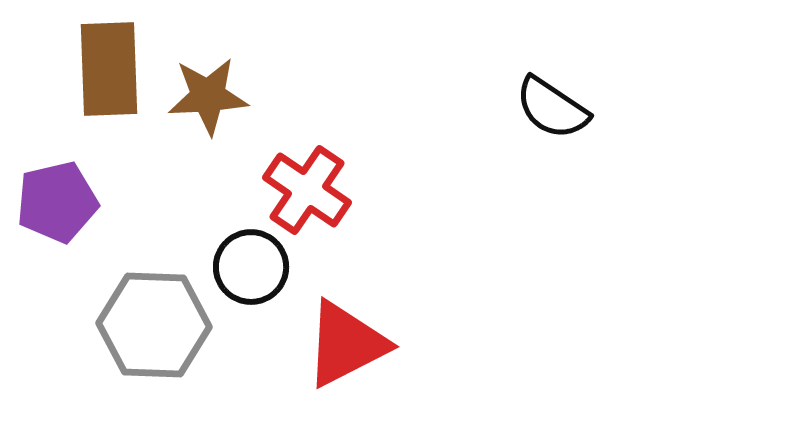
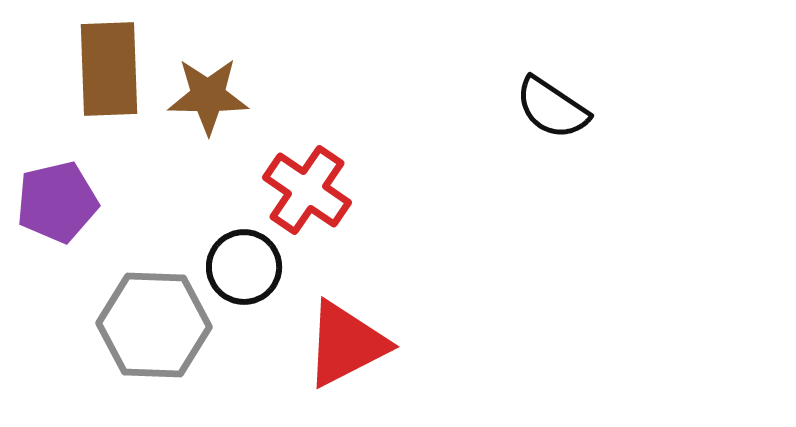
brown star: rotated 4 degrees clockwise
black circle: moved 7 px left
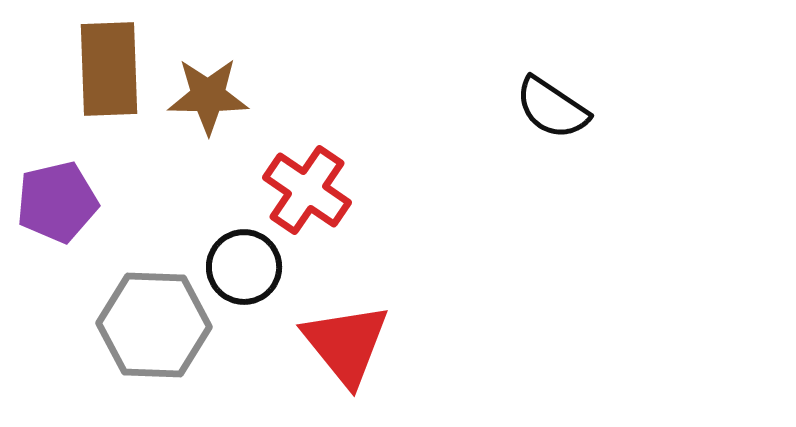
red triangle: rotated 42 degrees counterclockwise
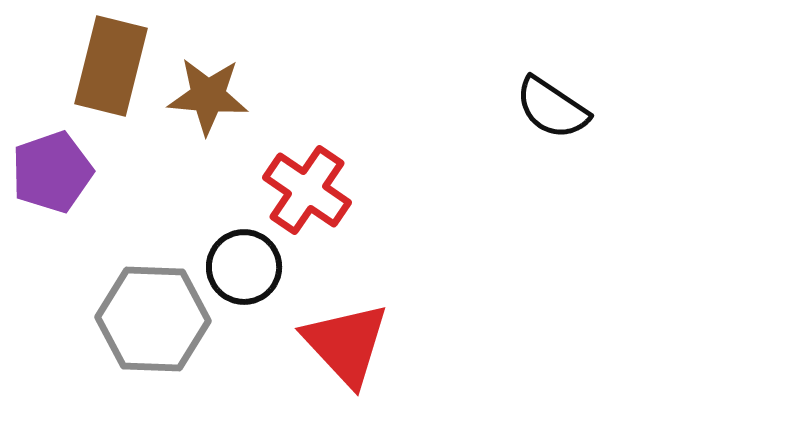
brown rectangle: moved 2 px right, 3 px up; rotated 16 degrees clockwise
brown star: rotated 4 degrees clockwise
purple pentagon: moved 5 px left, 30 px up; rotated 6 degrees counterclockwise
gray hexagon: moved 1 px left, 6 px up
red triangle: rotated 4 degrees counterclockwise
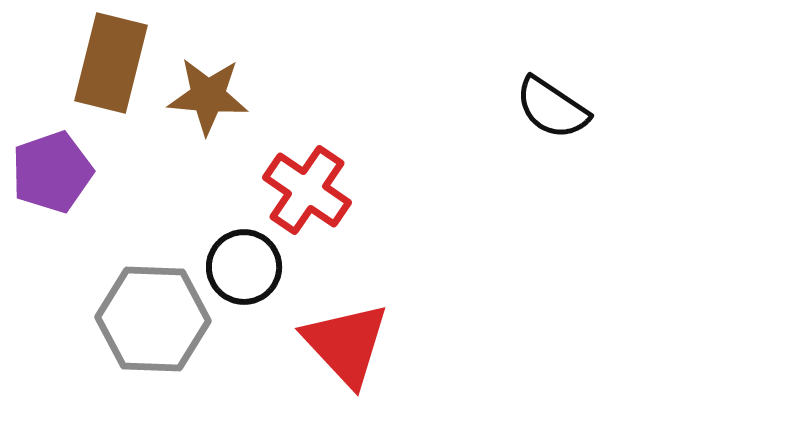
brown rectangle: moved 3 px up
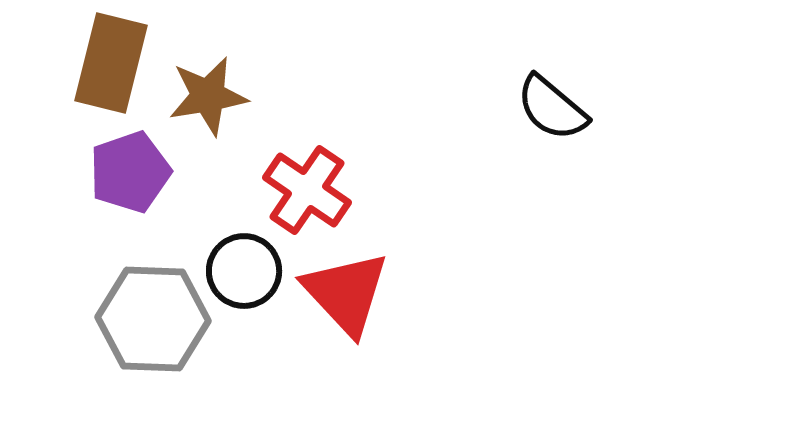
brown star: rotated 14 degrees counterclockwise
black semicircle: rotated 6 degrees clockwise
purple pentagon: moved 78 px right
black circle: moved 4 px down
red triangle: moved 51 px up
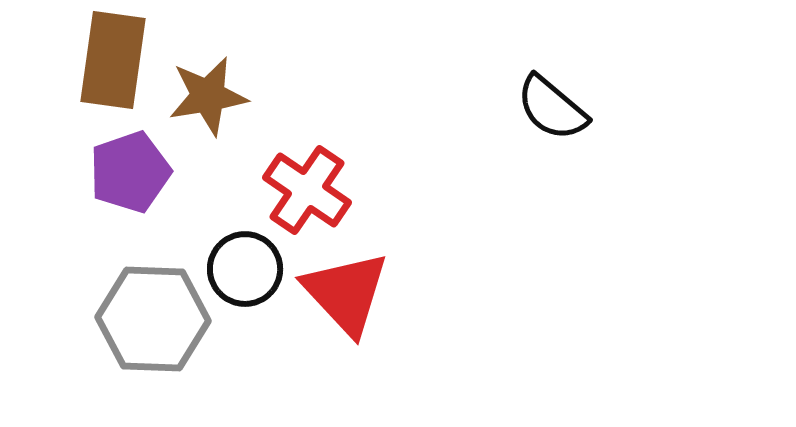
brown rectangle: moved 2 px right, 3 px up; rotated 6 degrees counterclockwise
black circle: moved 1 px right, 2 px up
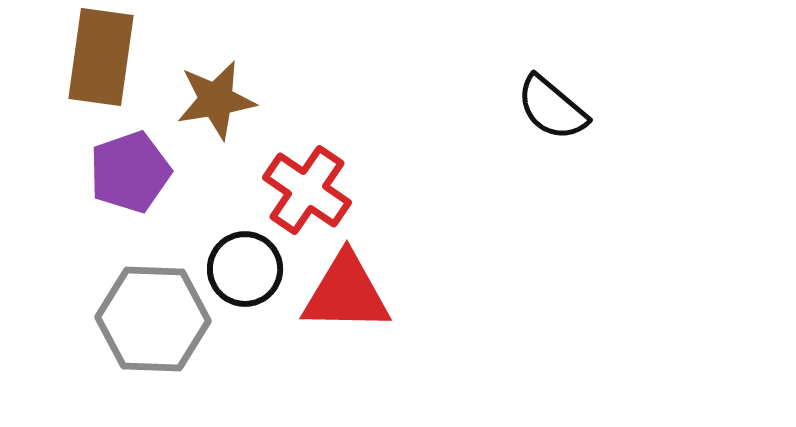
brown rectangle: moved 12 px left, 3 px up
brown star: moved 8 px right, 4 px down
red triangle: rotated 46 degrees counterclockwise
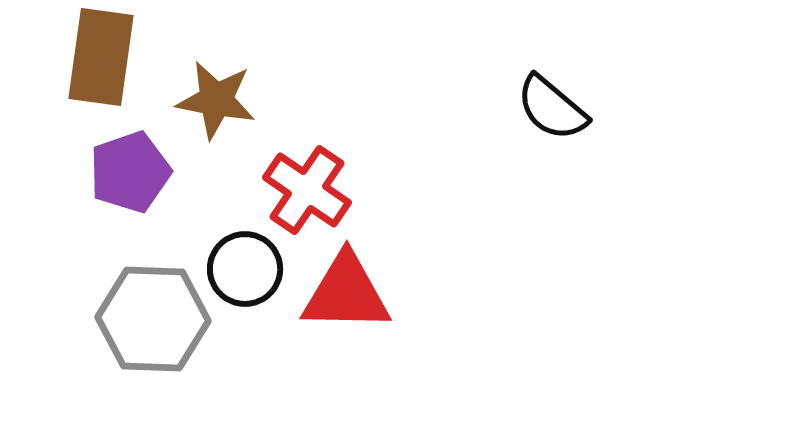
brown star: rotated 20 degrees clockwise
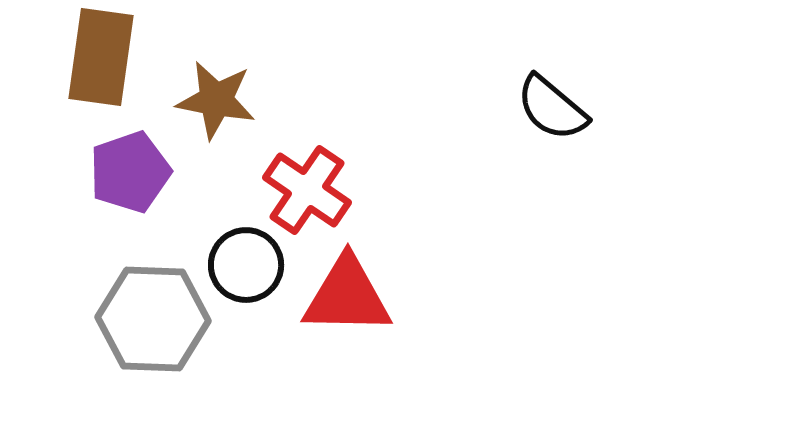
black circle: moved 1 px right, 4 px up
red triangle: moved 1 px right, 3 px down
